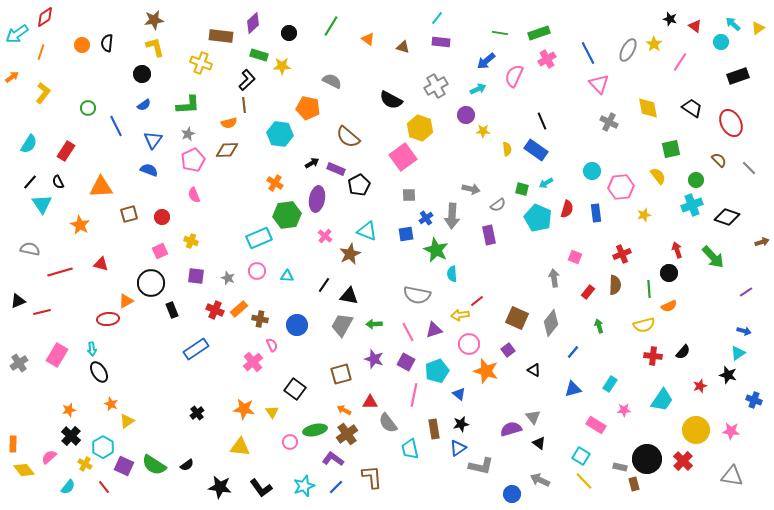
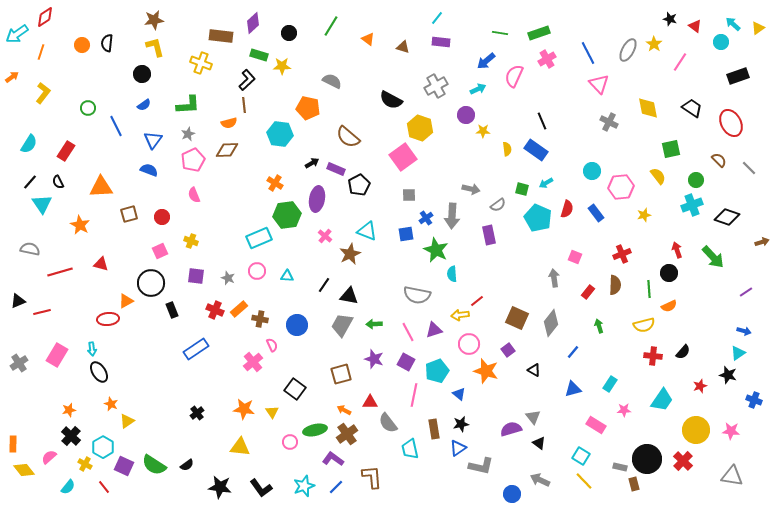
blue rectangle at (596, 213): rotated 30 degrees counterclockwise
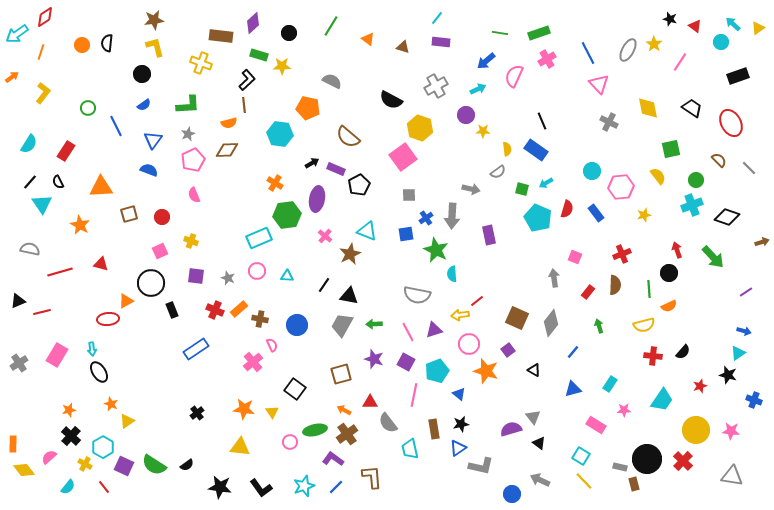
gray semicircle at (498, 205): moved 33 px up
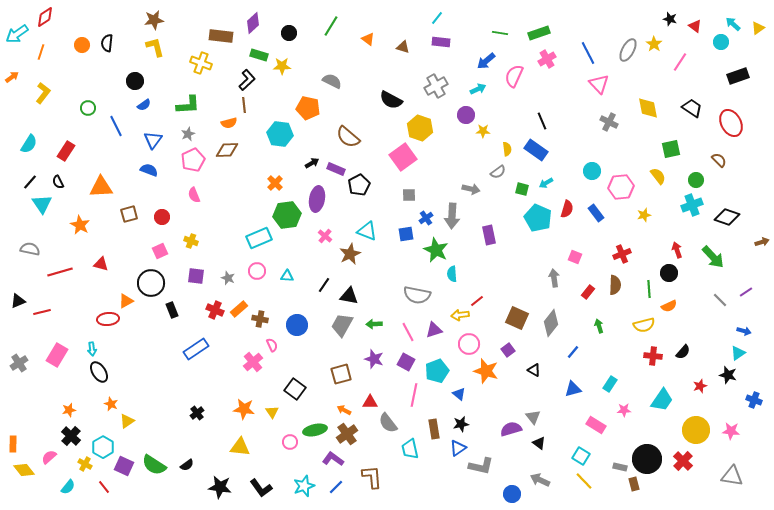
black circle at (142, 74): moved 7 px left, 7 px down
gray line at (749, 168): moved 29 px left, 132 px down
orange cross at (275, 183): rotated 14 degrees clockwise
